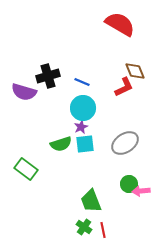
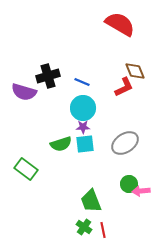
purple star: moved 2 px right; rotated 24 degrees clockwise
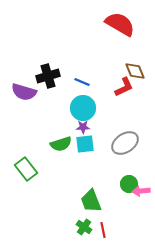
green rectangle: rotated 15 degrees clockwise
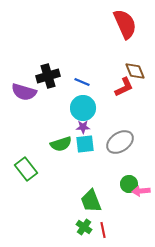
red semicircle: moved 5 px right; rotated 36 degrees clockwise
gray ellipse: moved 5 px left, 1 px up
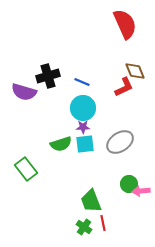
red line: moved 7 px up
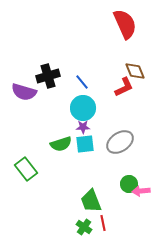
blue line: rotated 28 degrees clockwise
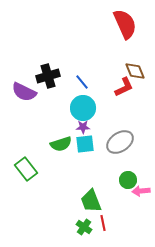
purple semicircle: rotated 10 degrees clockwise
green circle: moved 1 px left, 4 px up
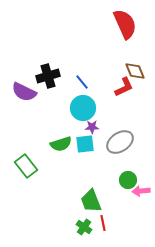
purple star: moved 9 px right
green rectangle: moved 3 px up
